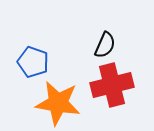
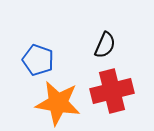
blue pentagon: moved 5 px right, 2 px up
red cross: moved 6 px down
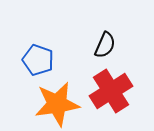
red cross: moved 1 px left; rotated 18 degrees counterclockwise
orange star: moved 1 px left, 1 px down; rotated 18 degrees counterclockwise
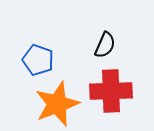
red cross: rotated 30 degrees clockwise
orange star: rotated 12 degrees counterclockwise
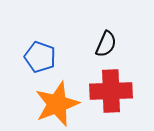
black semicircle: moved 1 px right, 1 px up
blue pentagon: moved 2 px right, 3 px up
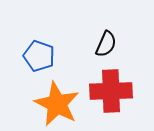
blue pentagon: moved 1 px left, 1 px up
orange star: rotated 24 degrees counterclockwise
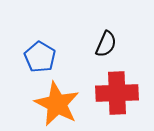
blue pentagon: moved 1 px right, 1 px down; rotated 12 degrees clockwise
red cross: moved 6 px right, 2 px down
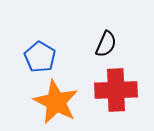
red cross: moved 1 px left, 3 px up
orange star: moved 1 px left, 2 px up
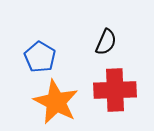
black semicircle: moved 2 px up
red cross: moved 1 px left
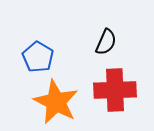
blue pentagon: moved 2 px left
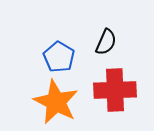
blue pentagon: moved 21 px right
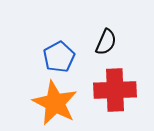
blue pentagon: rotated 12 degrees clockwise
orange star: moved 1 px left, 1 px down
